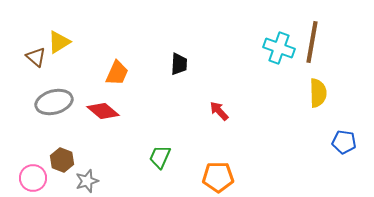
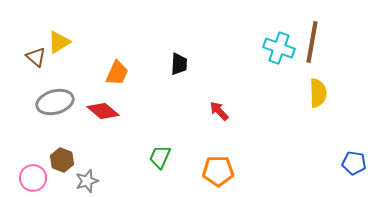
gray ellipse: moved 1 px right
blue pentagon: moved 10 px right, 21 px down
orange pentagon: moved 6 px up
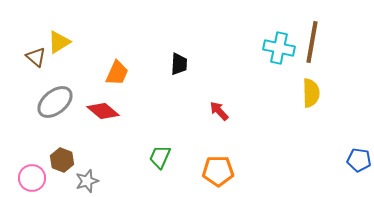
cyan cross: rotated 8 degrees counterclockwise
yellow semicircle: moved 7 px left
gray ellipse: rotated 24 degrees counterclockwise
blue pentagon: moved 5 px right, 3 px up
pink circle: moved 1 px left
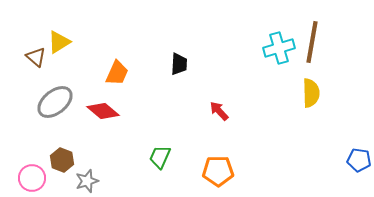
cyan cross: rotated 28 degrees counterclockwise
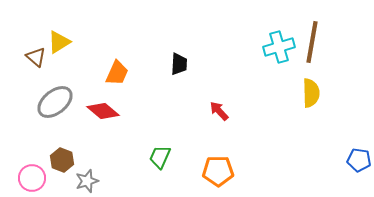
cyan cross: moved 1 px up
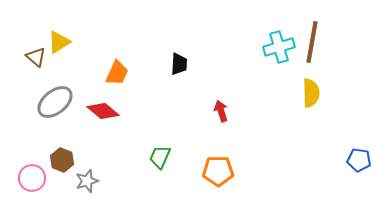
red arrow: moved 2 px right; rotated 25 degrees clockwise
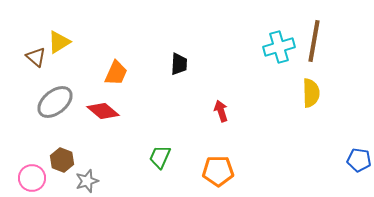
brown line: moved 2 px right, 1 px up
orange trapezoid: moved 1 px left
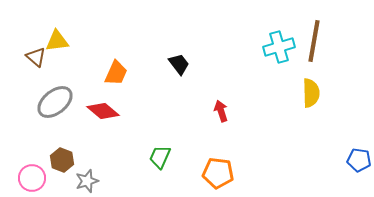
yellow triangle: moved 2 px left, 1 px up; rotated 25 degrees clockwise
black trapezoid: rotated 40 degrees counterclockwise
orange pentagon: moved 2 px down; rotated 8 degrees clockwise
